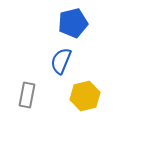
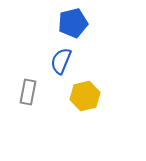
gray rectangle: moved 1 px right, 3 px up
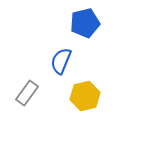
blue pentagon: moved 12 px right
gray rectangle: moved 1 px left, 1 px down; rotated 25 degrees clockwise
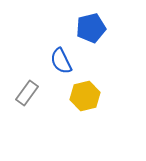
blue pentagon: moved 6 px right, 5 px down
blue semicircle: rotated 48 degrees counterclockwise
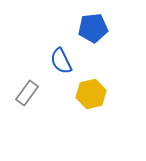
blue pentagon: moved 2 px right; rotated 8 degrees clockwise
yellow hexagon: moved 6 px right, 2 px up
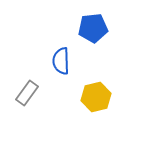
blue semicircle: rotated 24 degrees clockwise
yellow hexagon: moved 5 px right, 3 px down
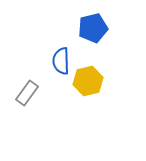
blue pentagon: rotated 8 degrees counterclockwise
yellow hexagon: moved 8 px left, 16 px up
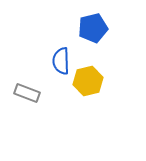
gray rectangle: rotated 75 degrees clockwise
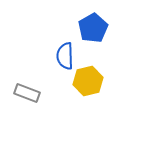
blue pentagon: rotated 16 degrees counterclockwise
blue semicircle: moved 4 px right, 5 px up
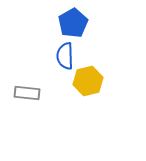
blue pentagon: moved 20 px left, 5 px up
gray rectangle: rotated 15 degrees counterclockwise
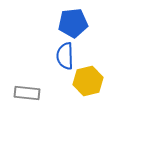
blue pentagon: rotated 24 degrees clockwise
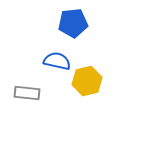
blue semicircle: moved 8 px left, 5 px down; rotated 104 degrees clockwise
yellow hexagon: moved 1 px left
